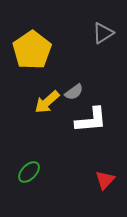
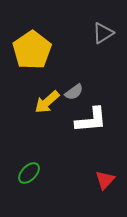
green ellipse: moved 1 px down
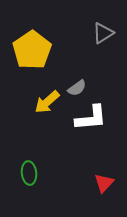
gray semicircle: moved 3 px right, 4 px up
white L-shape: moved 2 px up
green ellipse: rotated 50 degrees counterclockwise
red triangle: moved 1 px left, 3 px down
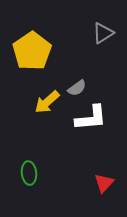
yellow pentagon: moved 1 px down
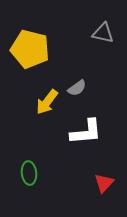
gray triangle: rotated 45 degrees clockwise
yellow pentagon: moved 2 px left, 2 px up; rotated 24 degrees counterclockwise
yellow arrow: rotated 12 degrees counterclockwise
white L-shape: moved 5 px left, 14 px down
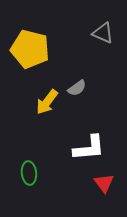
gray triangle: rotated 10 degrees clockwise
white L-shape: moved 3 px right, 16 px down
red triangle: rotated 20 degrees counterclockwise
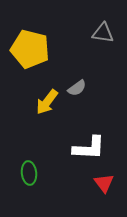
gray triangle: rotated 15 degrees counterclockwise
white L-shape: rotated 8 degrees clockwise
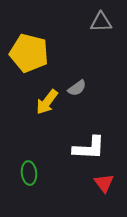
gray triangle: moved 2 px left, 11 px up; rotated 10 degrees counterclockwise
yellow pentagon: moved 1 px left, 4 px down
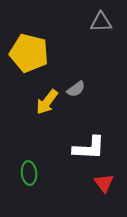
gray semicircle: moved 1 px left, 1 px down
